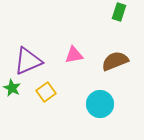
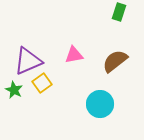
brown semicircle: rotated 16 degrees counterclockwise
green star: moved 2 px right, 2 px down
yellow square: moved 4 px left, 9 px up
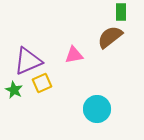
green rectangle: moved 2 px right; rotated 18 degrees counterclockwise
brown semicircle: moved 5 px left, 24 px up
yellow square: rotated 12 degrees clockwise
cyan circle: moved 3 px left, 5 px down
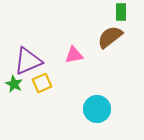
green star: moved 6 px up
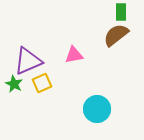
brown semicircle: moved 6 px right, 2 px up
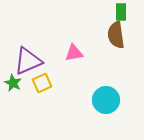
brown semicircle: rotated 60 degrees counterclockwise
pink triangle: moved 2 px up
green star: moved 1 px left, 1 px up
cyan circle: moved 9 px right, 9 px up
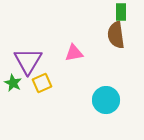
purple triangle: rotated 36 degrees counterclockwise
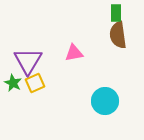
green rectangle: moved 5 px left, 1 px down
brown semicircle: moved 2 px right
yellow square: moved 7 px left
cyan circle: moved 1 px left, 1 px down
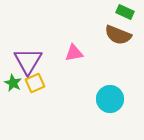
green rectangle: moved 9 px right, 1 px up; rotated 66 degrees counterclockwise
brown semicircle: rotated 60 degrees counterclockwise
cyan circle: moved 5 px right, 2 px up
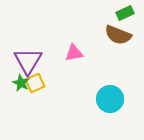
green rectangle: moved 1 px down; rotated 48 degrees counterclockwise
green star: moved 8 px right
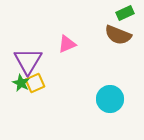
pink triangle: moved 7 px left, 9 px up; rotated 12 degrees counterclockwise
